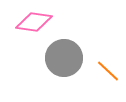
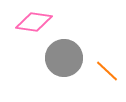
orange line: moved 1 px left
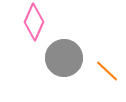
pink diamond: rotated 75 degrees counterclockwise
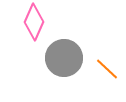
orange line: moved 2 px up
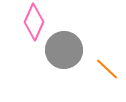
gray circle: moved 8 px up
